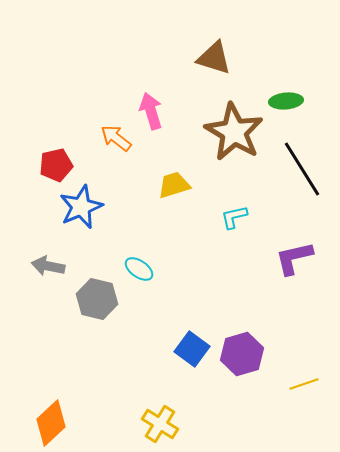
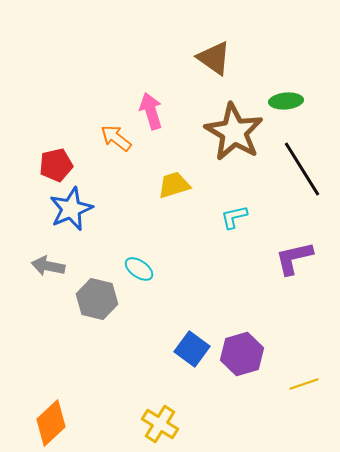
brown triangle: rotated 18 degrees clockwise
blue star: moved 10 px left, 2 px down
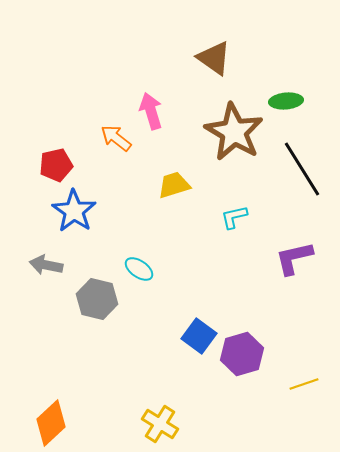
blue star: moved 3 px right, 2 px down; rotated 15 degrees counterclockwise
gray arrow: moved 2 px left, 1 px up
blue square: moved 7 px right, 13 px up
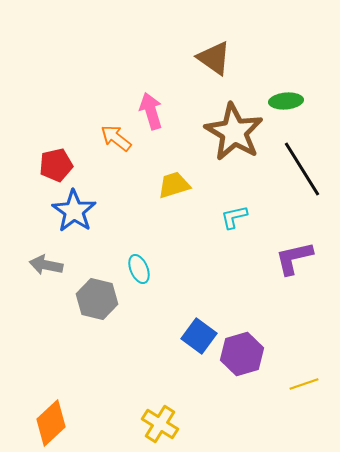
cyan ellipse: rotated 32 degrees clockwise
